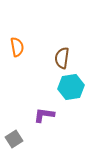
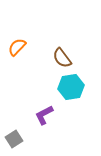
orange semicircle: rotated 126 degrees counterclockwise
brown semicircle: rotated 45 degrees counterclockwise
purple L-shape: rotated 35 degrees counterclockwise
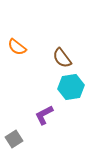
orange semicircle: rotated 96 degrees counterclockwise
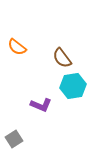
cyan hexagon: moved 2 px right, 1 px up
purple L-shape: moved 3 px left, 10 px up; rotated 130 degrees counterclockwise
